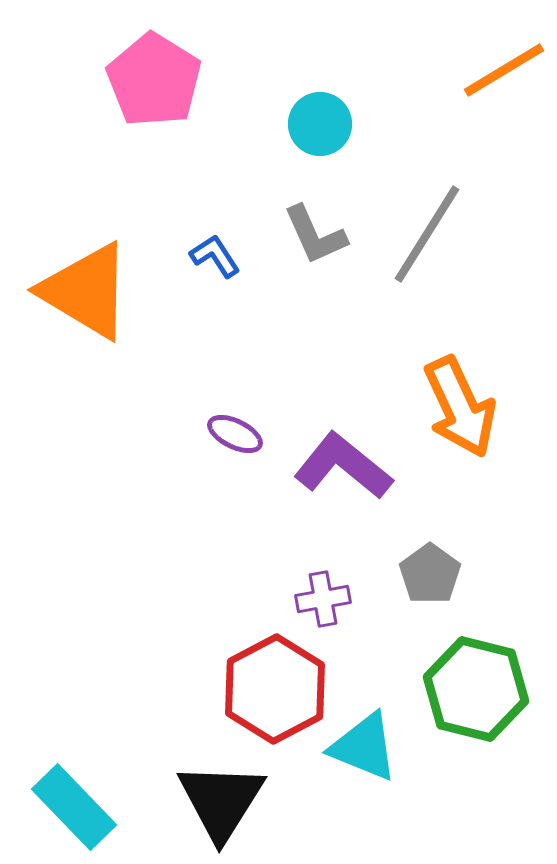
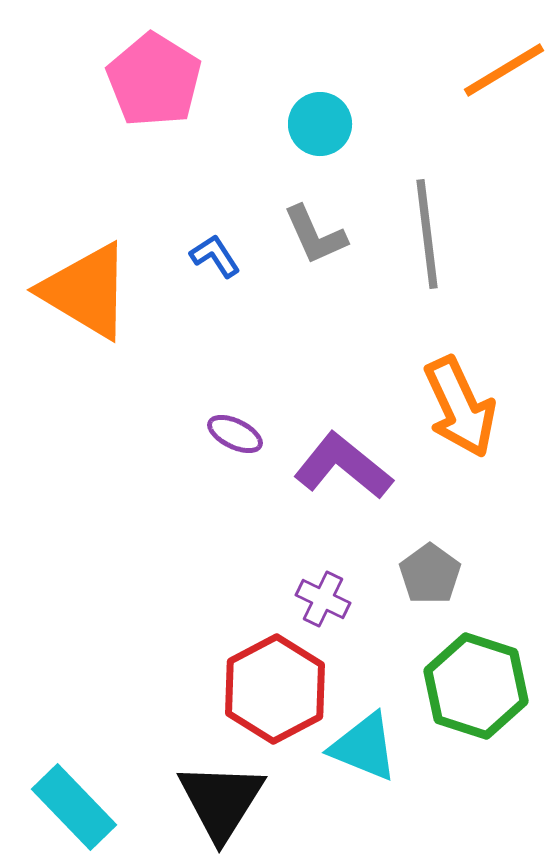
gray line: rotated 39 degrees counterclockwise
purple cross: rotated 36 degrees clockwise
green hexagon: moved 3 px up; rotated 4 degrees clockwise
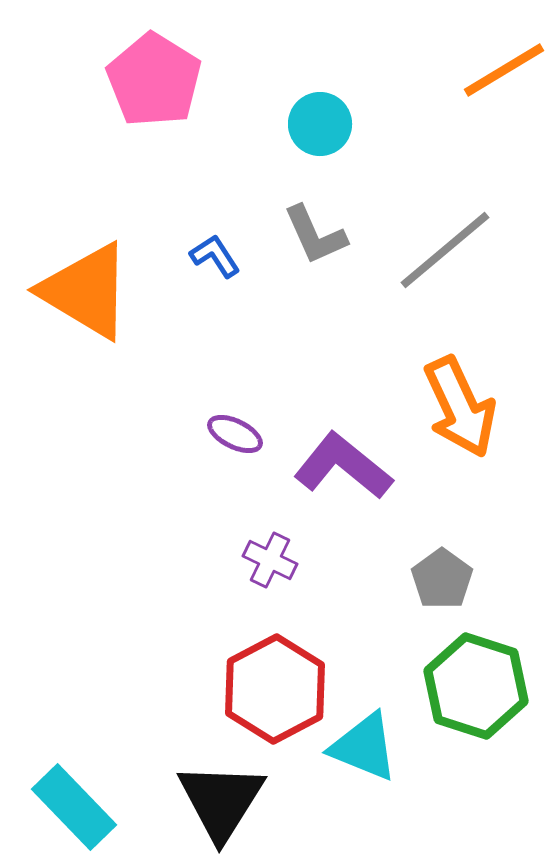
gray line: moved 18 px right, 16 px down; rotated 57 degrees clockwise
gray pentagon: moved 12 px right, 5 px down
purple cross: moved 53 px left, 39 px up
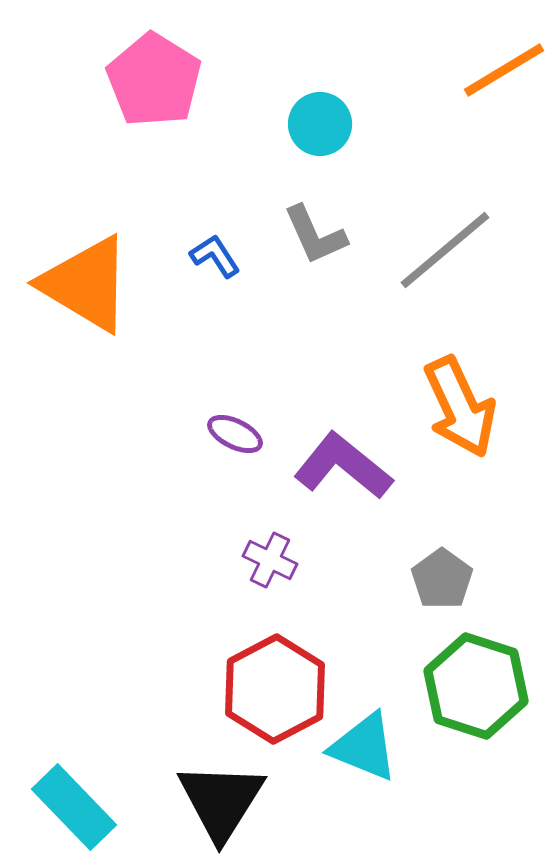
orange triangle: moved 7 px up
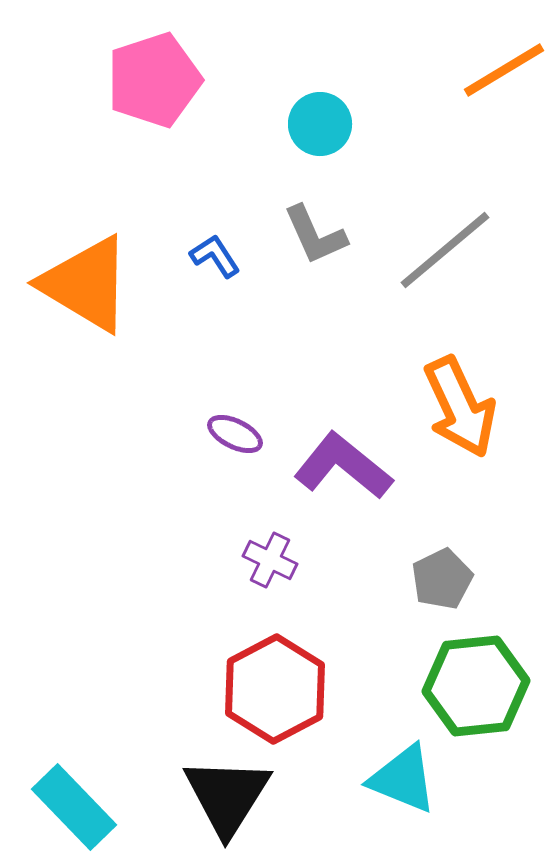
pink pentagon: rotated 22 degrees clockwise
gray pentagon: rotated 10 degrees clockwise
green hexagon: rotated 24 degrees counterclockwise
cyan triangle: moved 39 px right, 32 px down
black triangle: moved 6 px right, 5 px up
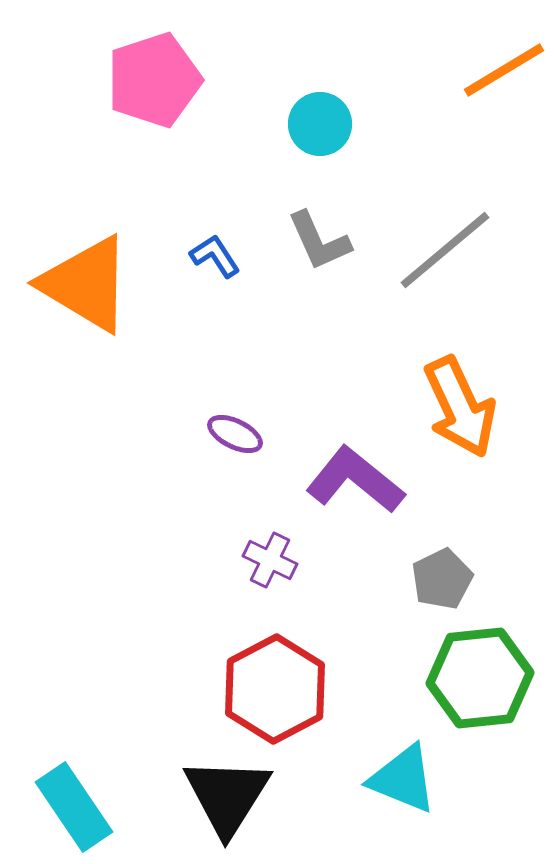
gray L-shape: moved 4 px right, 6 px down
purple L-shape: moved 12 px right, 14 px down
green hexagon: moved 4 px right, 8 px up
cyan rectangle: rotated 10 degrees clockwise
